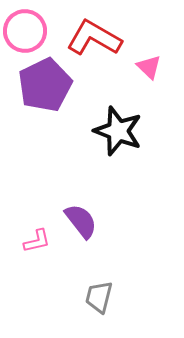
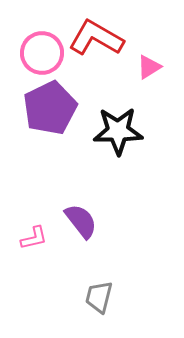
pink circle: moved 17 px right, 22 px down
red L-shape: moved 2 px right
pink triangle: rotated 44 degrees clockwise
purple pentagon: moved 5 px right, 23 px down
black star: rotated 21 degrees counterclockwise
pink L-shape: moved 3 px left, 3 px up
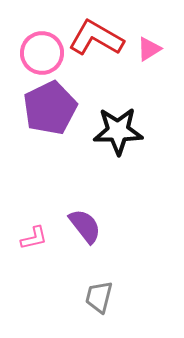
pink triangle: moved 18 px up
purple semicircle: moved 4 px right, 5 px down
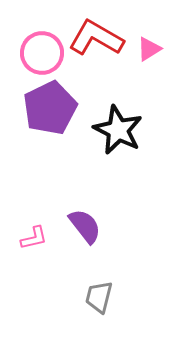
black star: moved 1 px up; rotated 27 degrees clockwise
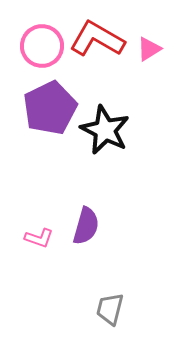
red L-shape: moved 1 px right, 1 px down
pink circle: moved 7 px up
black star: moved 13 px left
purple semicircle: moved 1 px right; rotated 54 degrees clockwise
pink L-shape: moved 5 px right; rotated 32 degrees clockwise
gray trapezoid: moved 11 px right, 12 px down
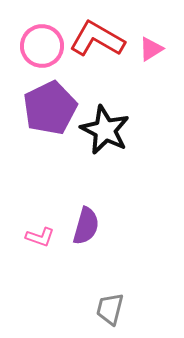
pink triangle: moved 2 px right
pink L-shape: moved 1 px right, 1 px up
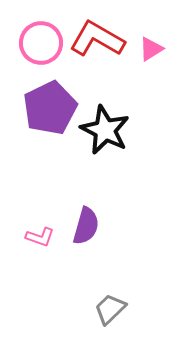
pink circle: moved 1 px left, 3 px up
gray trapezoid: rotated 32 degrees clockwise
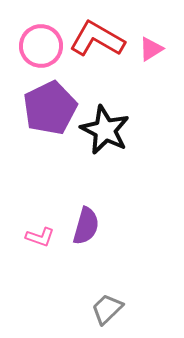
pink circle: moved 3 px down
gray trapezoid: moved 3 px left
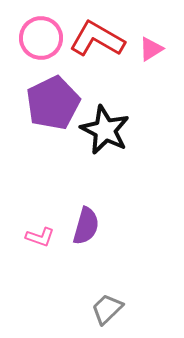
pink circle: moved 8 px up
purple pentagon: moved 3 px right, 5 px up
